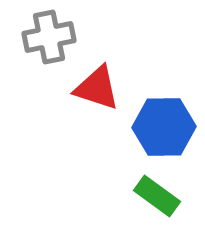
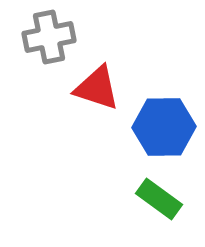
green rectangle: moved 2 px right, 3 px down
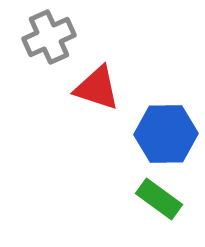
gray cross: rotated 12 degrees counterclockwise
blue hexagon: moved 2 px right, 7 px down
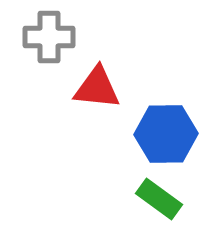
gray cross: rotated 24 degrees clockwise
red triangle: rotated 12 degrees counterclockwise
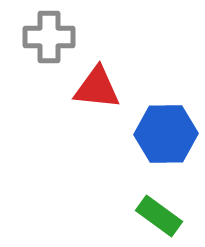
green rectangle: moved 17 px down
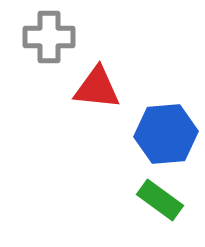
blue hexagon: rotated 4 degrees counterclockwise
green rectangle: moved 1 px right, 16 px up
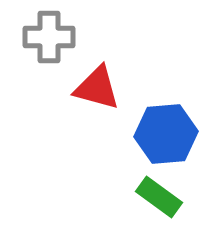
red triangle: rotated 9 degrees clockwise
green rectangle: moved 1 px left, 3 px up
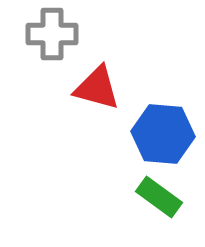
gray cross: moved 3 px right, 3 px up
blue hexagon: moved 3 px left; rotated 10 degrees clockwise
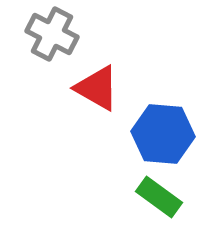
gray cross: rotated 27 degrees clockwise
red triangle: rotated 15 degrees clockwise
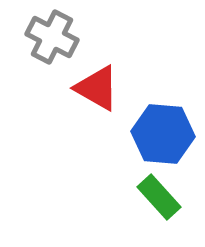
gray cross: moved 3 px down
green rectangle: rotated 12 degrees clockwise
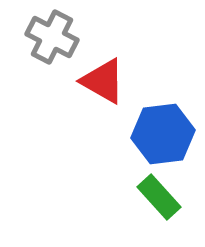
red triangle: moved 6 px right, 7 px up
blue hexagon: rotated 12 degrees counterclockwise
